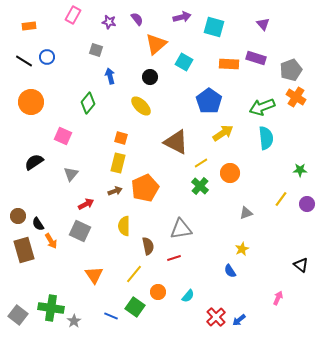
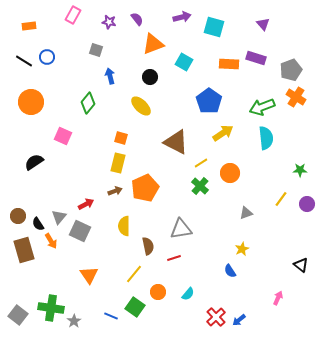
orange triangle at (156, 44): moved 3 px left; rotated 20 degrees clockwise
gray triangle at (71, 174): moved 12 px left, 43 px down
orange triangle at (94, 275): moved 5 px left
cyan semicircle at (188, 296): moved 2 px up
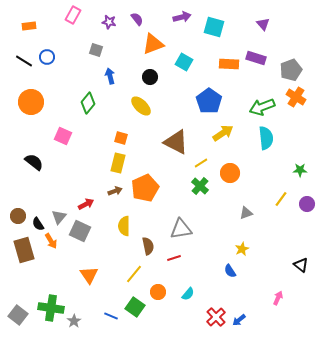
black semicircle at (34, 162): rotated 72 degrees clockwise
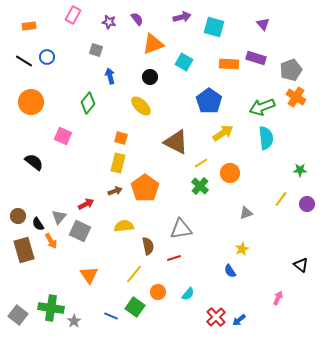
orange pentagon at (145, 188): rotated 12 degrees counterclockwise
yellow semicircle at (124, 226): rotated 84 degrees clockwise
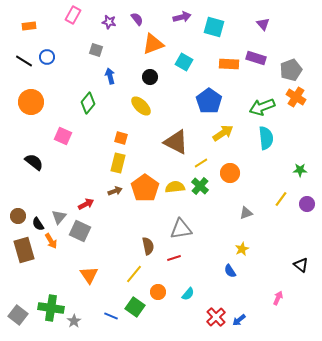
yellow semicircle at (124, 226): moved 51 px right, 39 px up
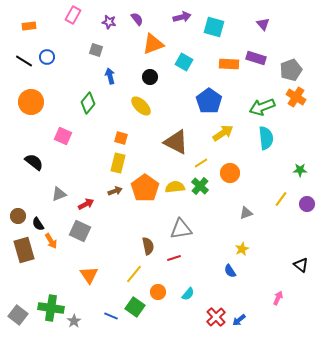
gray triangle at (59, 217): moved 23 px up; rotated 28 degrees clockwise
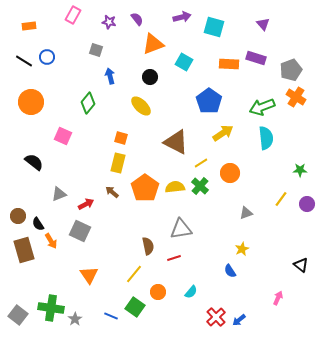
brown arrow at (115, 191): moved 3 px left, 1 px down; rotated 120 degrees counterclockwise
cyan semicircle at (188, 294): moved 3 px right, 2 px up
gray star at (74, 321): moved 1 px right, 2 px up
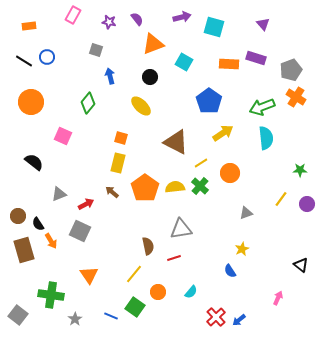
green cross at (51, 308): moved 13 px up
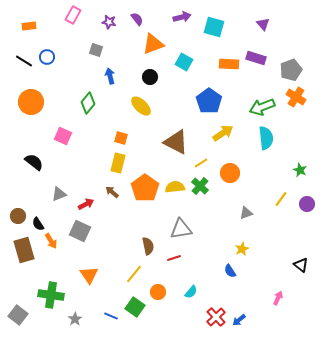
green star at (300, 170): rotated 24 degrees clockwise
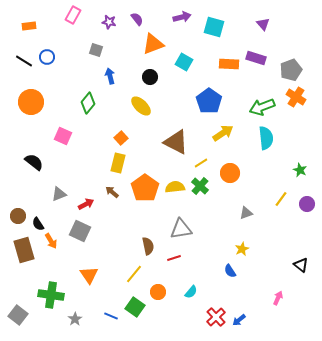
orange square at (121, 138): rotated 32 degrees clockwise
